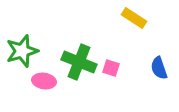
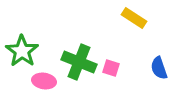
green star: rotated 20 degrees counterclockwise
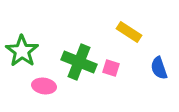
yellow rectangle: moved 5 px left, 14 px down
pink ellipse: moved 5 px down
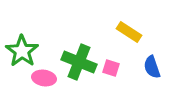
blue semicircle: moved 7 px left, 1 px up
pink ellipse: moved 8 px up
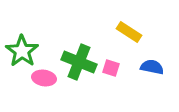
blue semicircle: rotated 120 degrees clockwise
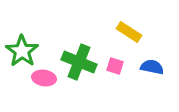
pink square: moved 4 px right, 2 px up
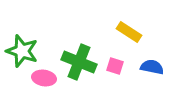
green star: rotated 16 degrees counterclockwise
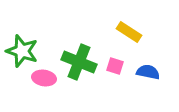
blue semicircle: moved 4 px left, 5 px down
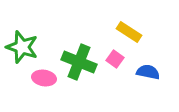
green star: moved 4 px up
pink square: moved 7 px up; rotated 18 degrees clockwise
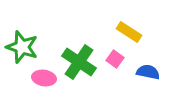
green cross: rotated 12 degrees clockwise
